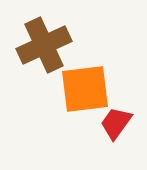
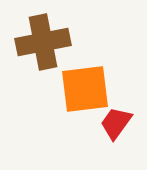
brown cross: moved 1 px left, 3 px up; rotated 14 degrees clockwise
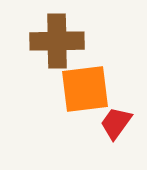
brown cross: moved 14 px right, 1 px up; rotated 10 degrees clockwise
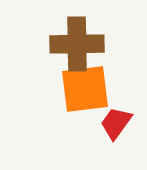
brown cross: moved 20 px right, 3 px down
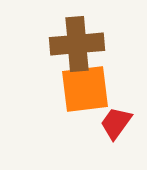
brown cross: rotated 4 degrees counterclockwise
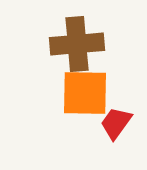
orange square: moved 4 px down; rotated 8 degrees clockwise
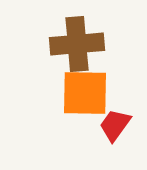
red trapezoid: moved 1 px left, 2 px down
